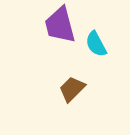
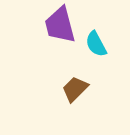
brown trapezoid: moved 3 px right
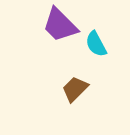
purple trapezoid: rotated 30 degrees counterclockwise
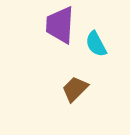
purple trapezoid: rotated 48 degrees clockwise
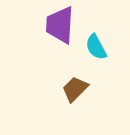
cyan semicircle: moved 3 px down
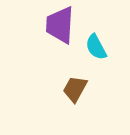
brown trapezoid: rotated 16 degrees counterclockwise
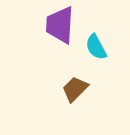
brown trapezoid: rotated 16 degrees clockwise
